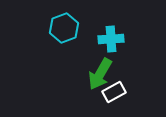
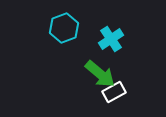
cyan cross: rotated 30 degrees counterclockwise
green arrow: rotated 80 degrees counterclockwise
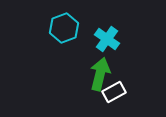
cyan cross: moved 4 px left; rotated 20 degrees counterclockwise
green arrow: rotated 116 degrees counterclockwise
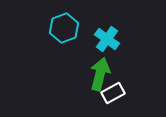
white rectangle: moved 1 px left, 1 px down
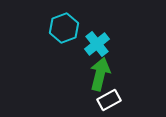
cyan cross: moved 10 px left, 5 px down; rotated 15 degrees clockwise
white rectangle: moved 4 px left, 7 px down
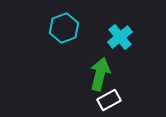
cyan cross: moved 23 px right, 7 px up
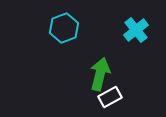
cyan cross: moved 16 px right, 7 px up
white rectangle: moved 1 px right, 3 px up
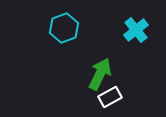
green arrow: rotated 12 degrees clockwise
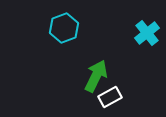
cyan cross: moved 11 px right, 3 px down
green arrow: moved 4 px left, 2 px down
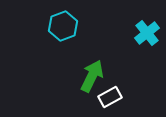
cyan hexagon: moved 1 px left, 2 px up
green arrow: moved 4 px left
